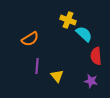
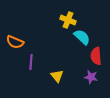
cyan semicircle: moved 2 px left, 3 px down
orange semicircle: moved 15 px left, 3 px down; rotated 54 degrees clockwise
purple line: moved 6 px left, 4 px up
purple star: moved 4 px up
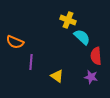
yellow triangle: rotated 16 degrees counterclockwise
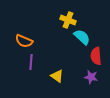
orange semicircle: moved 9 px right, 1 px up
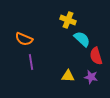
cyan semicircle: moved 2 px down
orange semicircle: moved 2 px up
red semicircle: rotated 12 degrees counterclockwise
purple line: rotated 14 degrees counterclockwise
yellow triangle: moved 11 px right; rotated 32 degrees counterclockwise
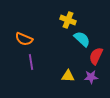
red semicircle: rotated 42 degrees clockwise
purple star: rotated 16 degrees counterclockwise
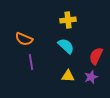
yellow cross: rotated 28 degrees counterclockwise
cyan semicircle: moved 16 px left, 7 px down
purple star: rotated 16 degrees counterclockwise
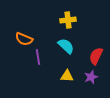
purple line: moved 7 px right, 5 px up
yellow triangle: moved 1 px left
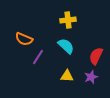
purple line: rotated 42 degrees clockwise
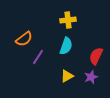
orange semicircle: rotated 60 degrees counterclockwise
cyan semicircle: rotated 66 degrees clockwise
yellow triangle: rotated 32 degrees counterclockwise
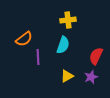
cyan semicircle: moved 3 px left, 1 px up
purple line: rotated 35 degrees counterclockwise
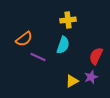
purple line: rotated 63 degrees counterclockwise
yellow triangle: moved 5 px right, 5 px down
